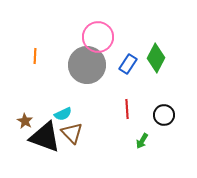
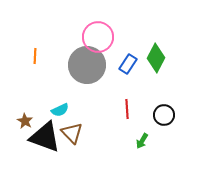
cyan semicircle: moved 3 px left, 4 px up
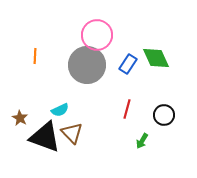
pink circle: moved 1 px left, 2 px up
green diamond: rotated 52 degrees counterclockwise
red line: rotated 18 degrees clockwise
brown star: moved 5 px left, 3 px up
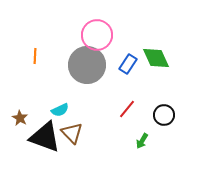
red line: rotated 24 degrees clockwise
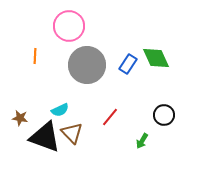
pink circle: moved 28 px left, 9 px up
red line: moved 17 px left, 8 px down
brown star: rotated 21 degrees counterclockwise
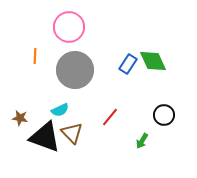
pink circle: moved 1 px down
green diamond: moved 3 px left, 3 px down
gray circle: moved 12 px left, 5 px down
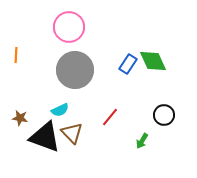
orange line: moved 19 px left, 1 px up
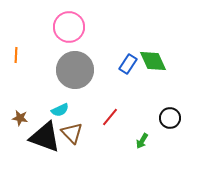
black circle: moved 6 px right, 3 px down
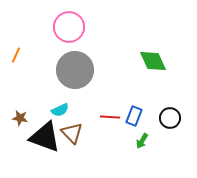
orange line: rotated 21 degrees clockwise
blue rectangle: moved 6 px right, 52 px down; rotated 12 degrees counterclockwise
red line: rotated 54 degrees clockwise
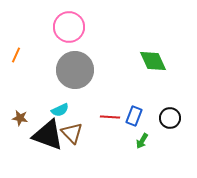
black triangle: moved 3 px right, 2 px up
